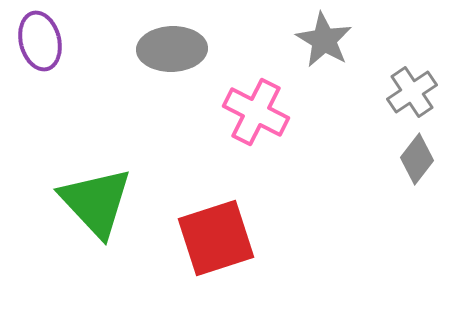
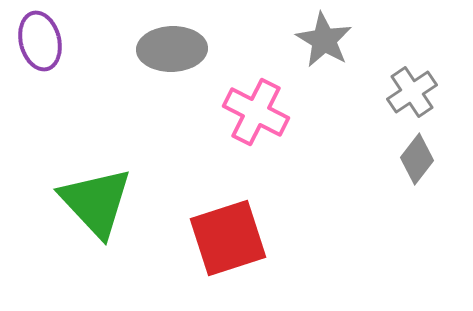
red square: moved 12 px right
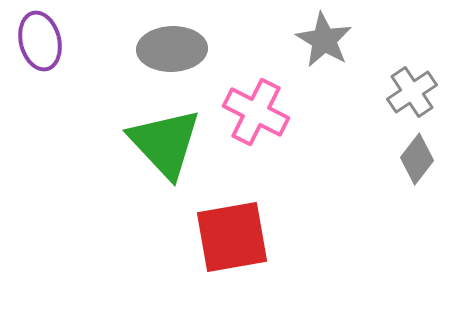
green triangle: moved 69 px right, 59 px up
red square: moved 4 px right, 1 px up; rotated 8 degrees clockwise
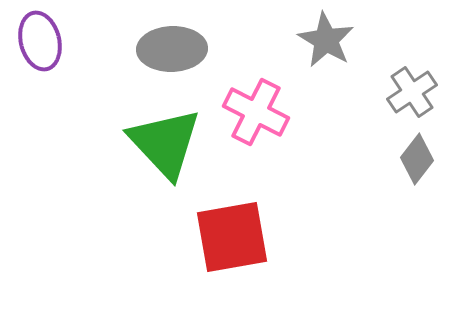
gray star: moved 2 px right
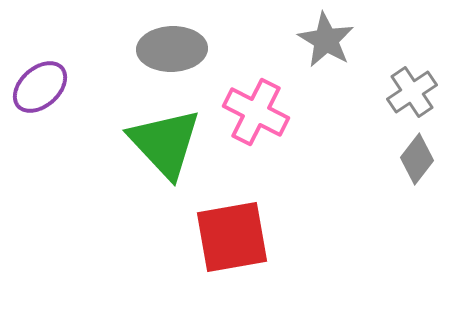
purple ellipse: moved 46 px down; rotated 62 degrees clockwise
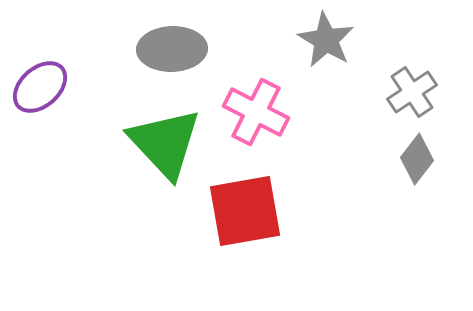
red square: moved 13 px right, 26 px up
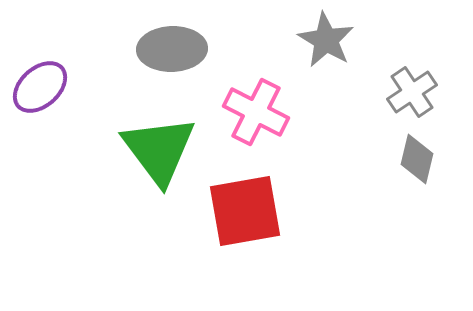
green triangle: moved 6 px left, 7 px down; rotated 6 degrees clockwise
gray diamond: rotated 24 degrees counterclockwise
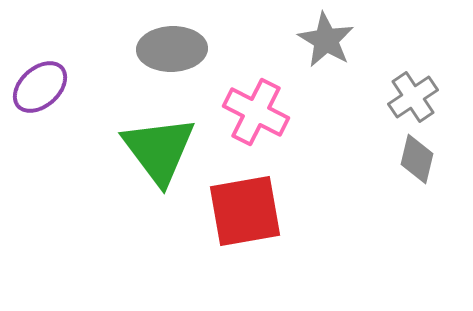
gray cross: moved 1 px right, 5 px down
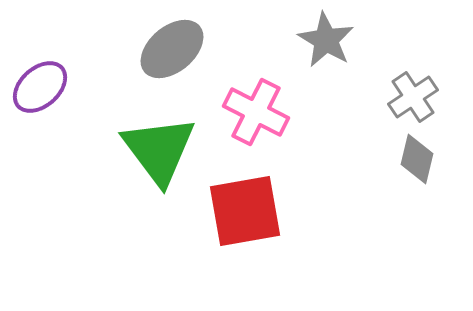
gray ellipse: rotated 38 degrees counterclockwise
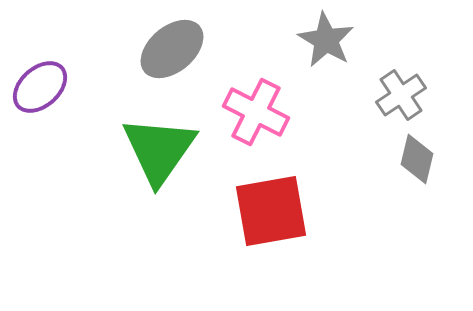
gray cross: moved 12 px left, 2 px up
green triangle: rotated 12 degrees clockwise
red square: moved 26 px right
